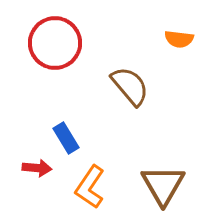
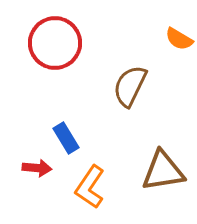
orange semicircle: rotated 24 degrees clockwise
brown semicircle: rotated 114 degrees counterclockwise
brown triangle: moved 14 px up; rotated 51 degrees clockwise
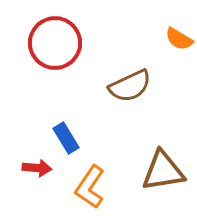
brown semicircle: rotated 141 degrees counterclockwise
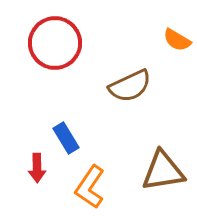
orange semicircle: moved 2 px left, 1 px down
red arrow: rotated 84 degrees clockwise
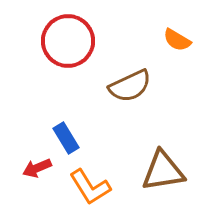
red circle: moved 13 px right, 2 px up
red arrow: rotated 68 degrees clockwise
orange L-shape: rotated 66 degrees counterclockwise
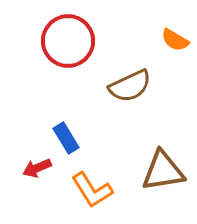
orange semicircle: moved 2 px left
orange L-shape: moved 2 px right, 3 px down
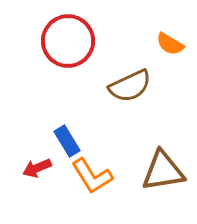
orange semicircle: moved 5 px left, 4 px down
blue rectangle: moved 1 px right, 3 px down
orange L-shape: moved 14 px up
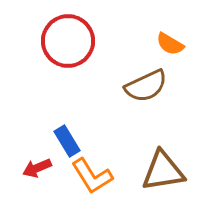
brown semicircle: moved 16 px right
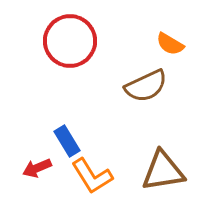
red circle: moved 2 px right
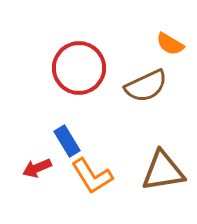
red circle: moved 9 px right, 27 px down
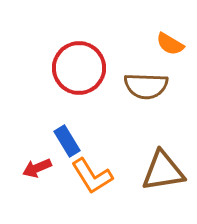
brown semicircle: rotated 27 degrees clockwise
